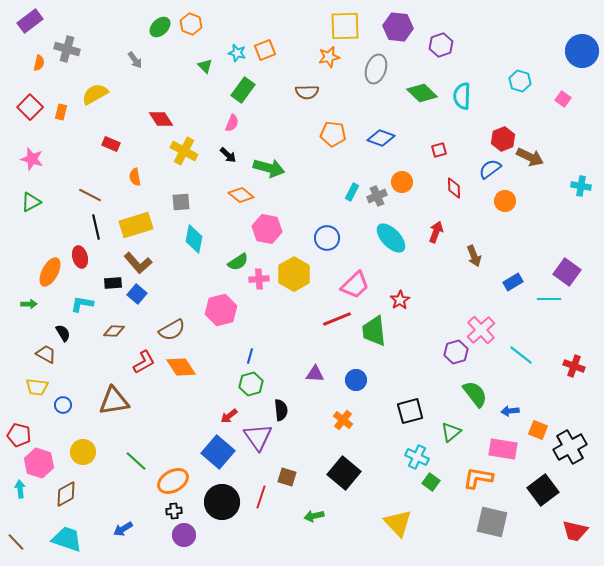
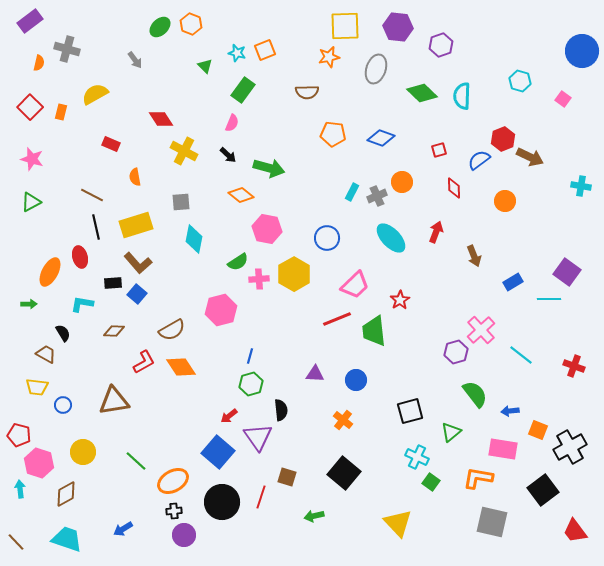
blue semicircle at (490, 169): moved 11 px left, 9 px up
brown line at (90, 195): moved 2 px right
red trapezoid at (575, 531): rotated 40 degrees clockwise
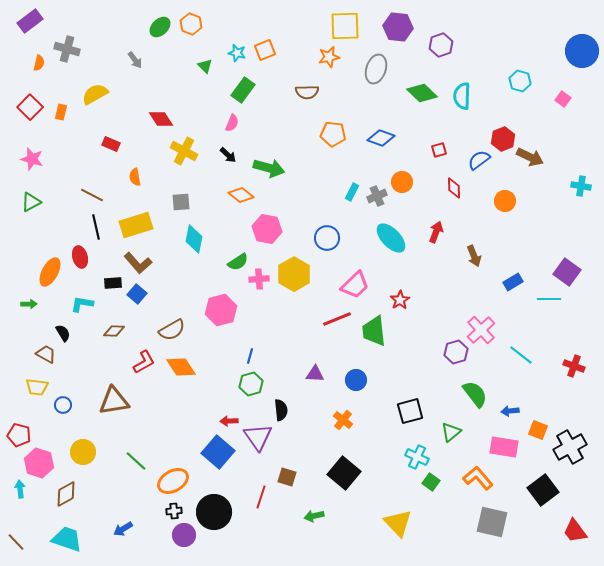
red arrow at (229, 416): moved 5 px down; rotated 36 degrees clockwise
pink rectangle at (503, 449): moved 1 px right, 2 px up
orange L-shape at (478, 478): rotated 40 degrees clockwise
black circle at (222, 502): moved 8 px left, 10 px down
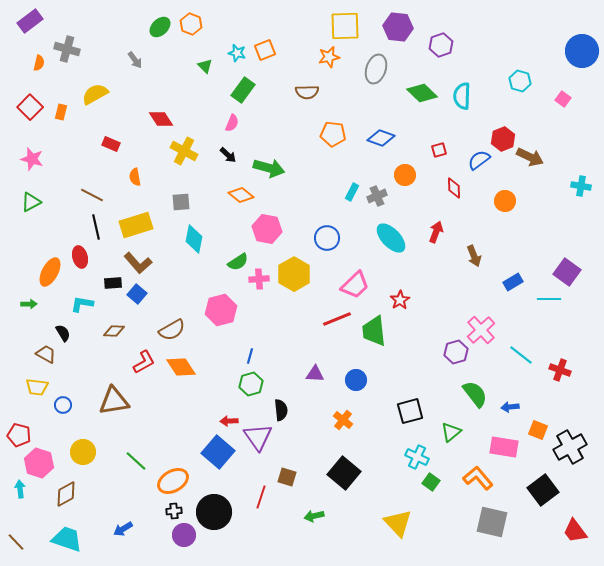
orange circle at (402, 182): moved 3 px right, 7 px up
red cross at (574, 366): moved 14 px left, 4 px down
blue arrow at (510, 411): moved 4 px up
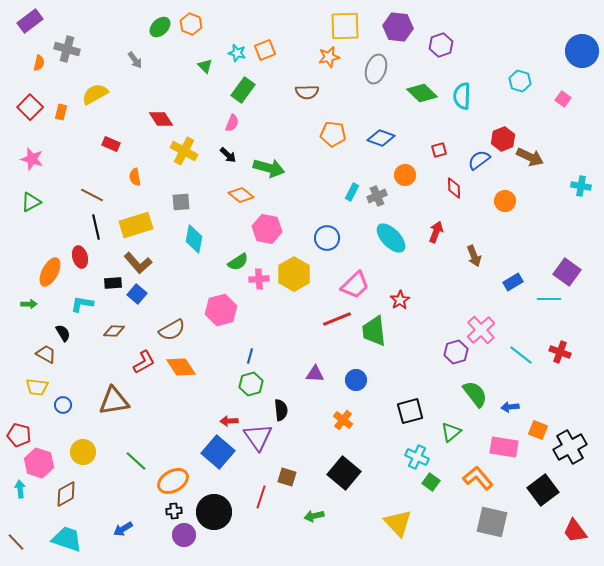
red cross at (560, 370): moved 18 px up
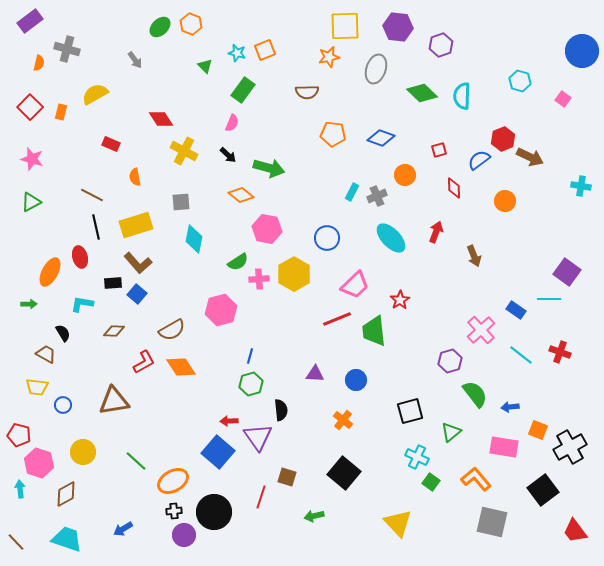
blue rectangle at (513, 282): moved 3 px right, 28 px down; rotated 66 degrees clockwise
purple hexagon at (456, 352): moved 6 px left, 9 px down
orange L-shape at (478, 478): moved 2 px left, 1 px down
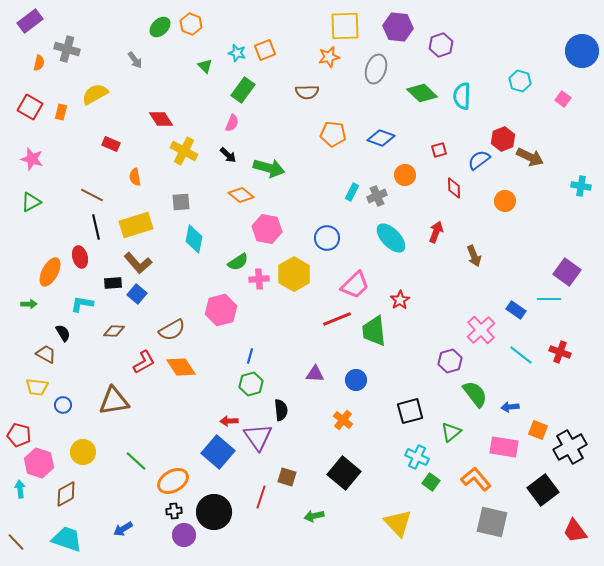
red square at (30, 107): rotated 15 degrees counterclockwise
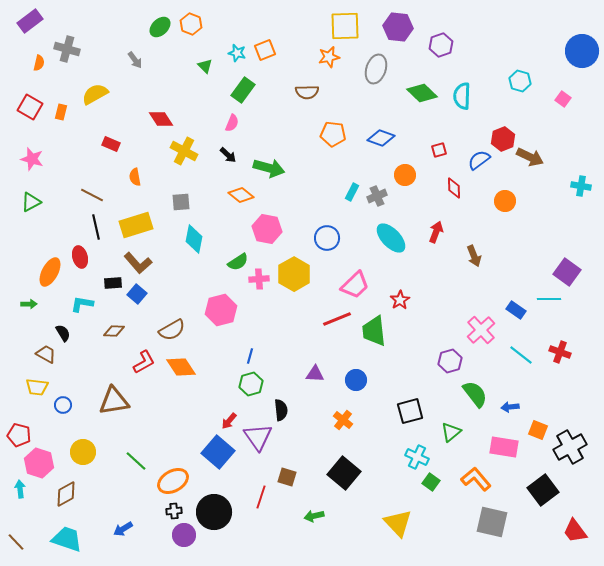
red arrow at (229, 421): rotated 48 degrees counterclockwise
